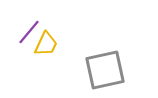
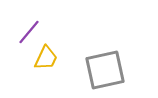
yellow trapezoid: moved 14 px down
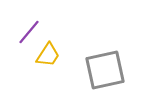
yellow trapezoid: moved 2 px right, 3 px up; rotated 8 degrees clockwise
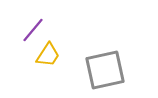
purple line: moved 4 px right, 2 px up
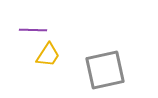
purple line: rotated 52 degrees clockwise
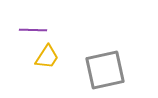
yellow trapezoid: moved 1 px left, 2 px down
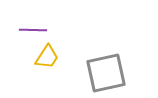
gray square: moved 1 px right, 3 px down
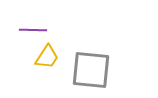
gray square: moved 15 px left, 3 px up; rotated 18 degrees clockwise
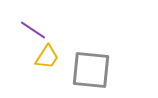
purple line: rotated 32 degrees clockwise
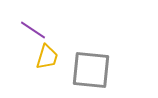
yellow trapezoid: rotated 16 degrees counterclockwise
